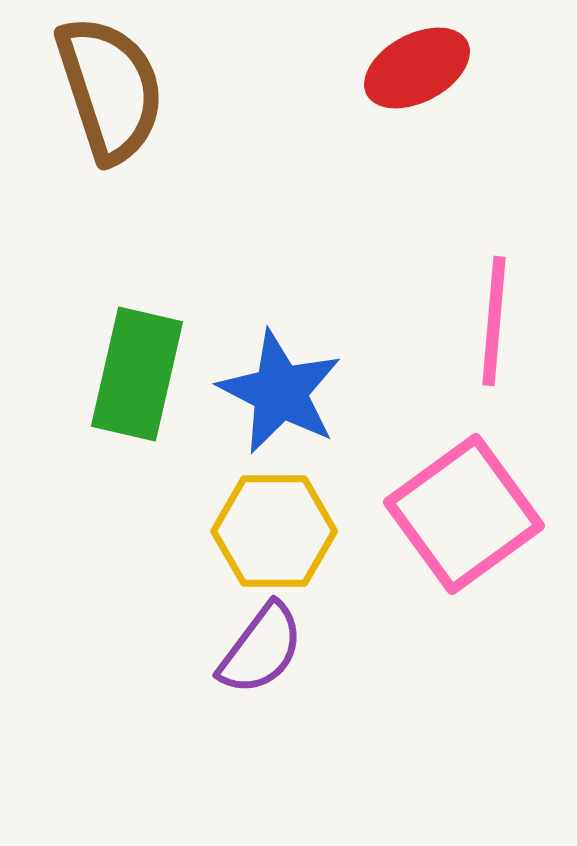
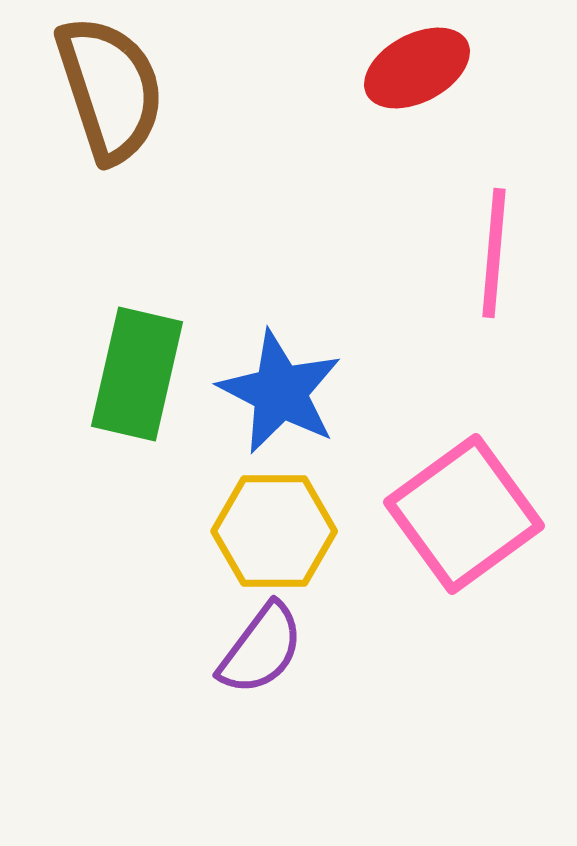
pink line: moved 68 px up
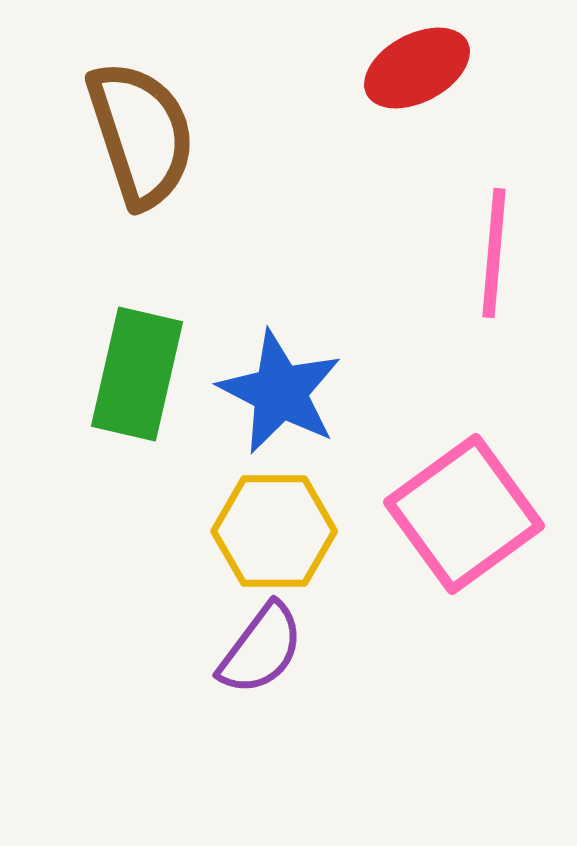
brown semicircle: moved 31 px right, 45 px down
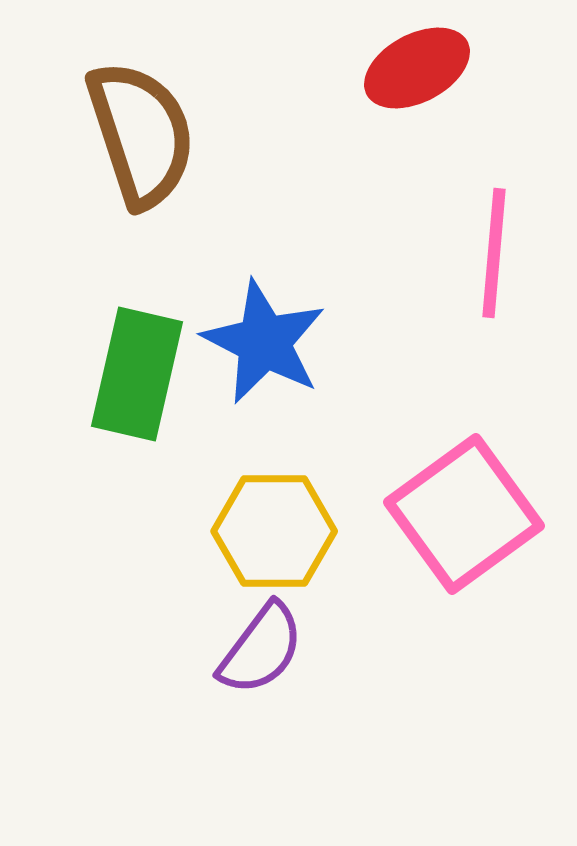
blue star: moved 16 px left, 50 px up
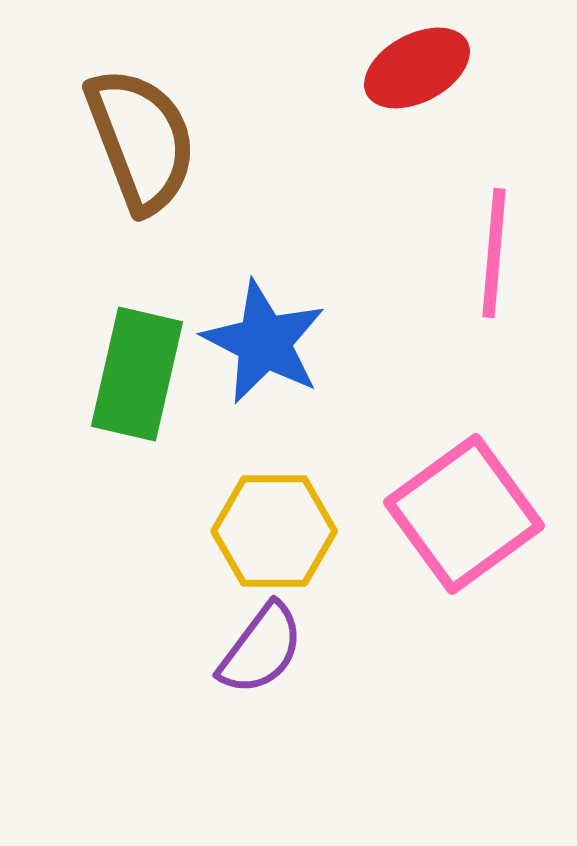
brown semicircle: moved 6 px down; rotated 3 degrees counterclockwise
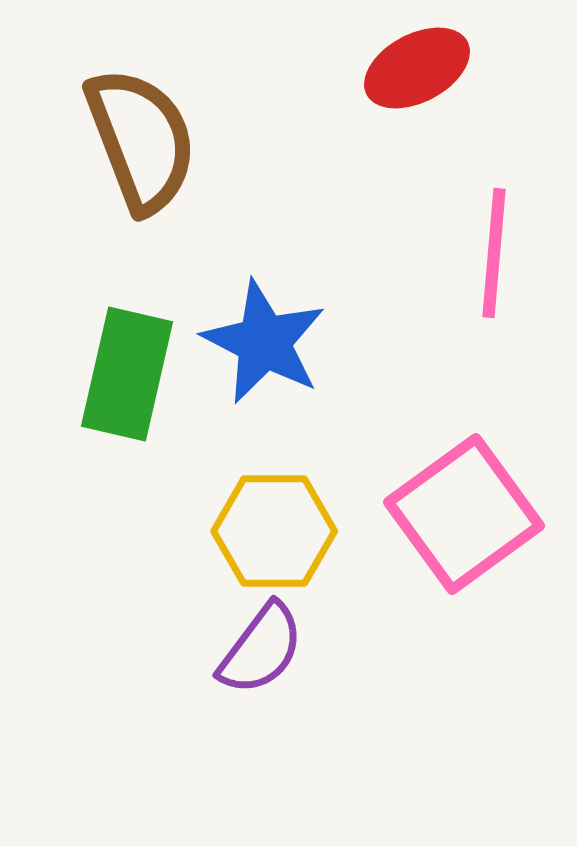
green rectangle: moved 10 px left
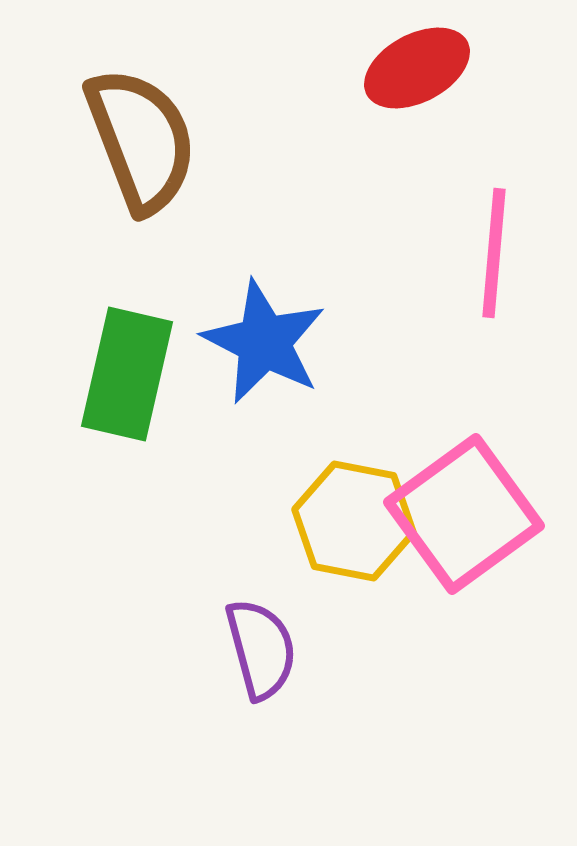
yellow hexagon: moved 80 px right, 10 px up; rotated 11 degrees clockwise
purple semicircle: rotated 52 degrees counterclockwise
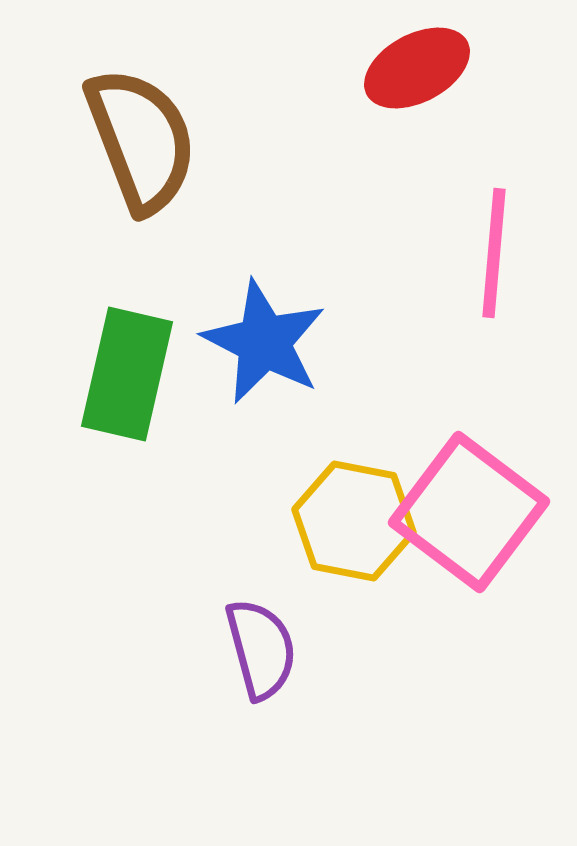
pink square: moved 5 px right, 2 px up; rotated 17 degrees counterclockwise
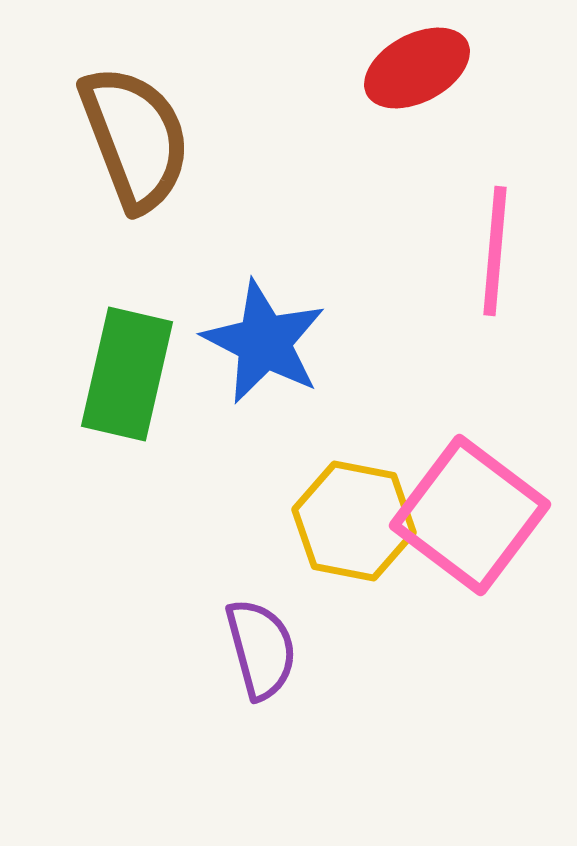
brown semicircle: moved 6 px left, 2 px up
pink line: moved 1 px right, 2 px up
pink square: moved 1 px right, 3 px down
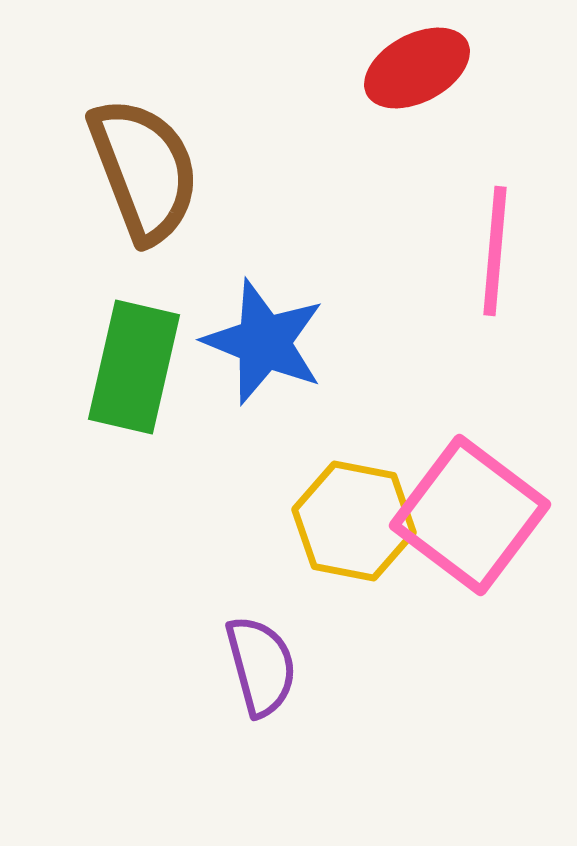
brown semicircle: moved 9 px right, 32 px down
blue star: rotated 5 degrees counterclockwise
green rectangle: moved 7 px right, 7 px up
purple semicircle: moved 17 px down
